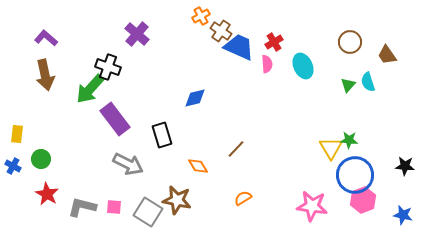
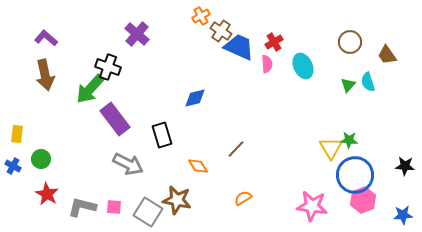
blue star: rotated 18 degrees counterclockwise
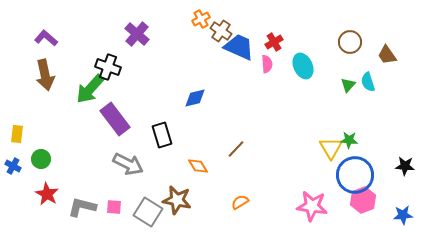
orange cross: moved 3 px down
orange semicircle: moved 3 px left, 4 px down
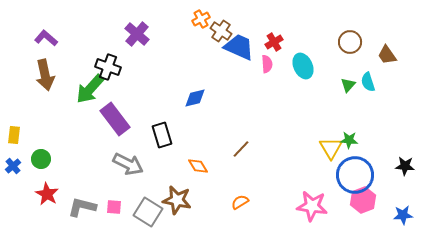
yellow rectangle: moved 3 px left, 1 px down
brown line: moved 5 px right
blue cross: rotated 21 degrees clockwise
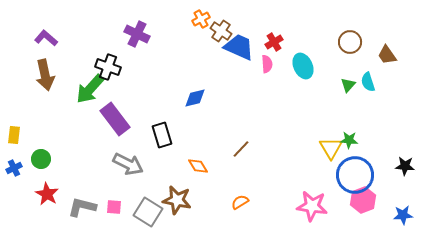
purple cross: rotated 15 degrees counterclockwise
blue cross: moved 1 px right, 2 px down; rotated 14 degrees clockwise
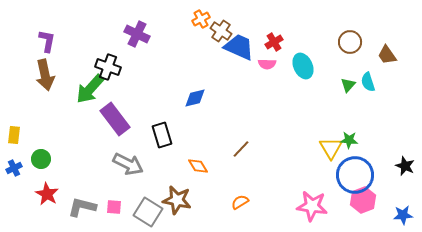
purple L-shape: moved 1 px right, 3 px down; rotated 60 degrees clockwise
pink semicircle: rotated 96 degrees clockwise
black star: rotated 18 degrees clockwise
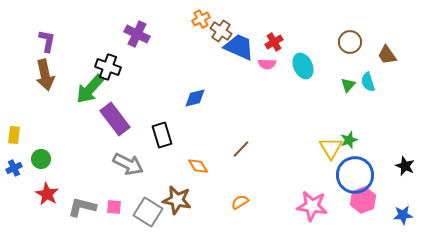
green star: rotated 24 degrees counterclockwise
